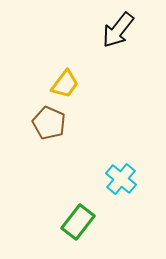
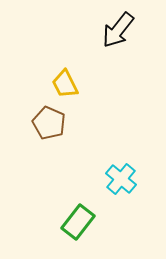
yellow trapezoid: rotated 116 degrees clockwise
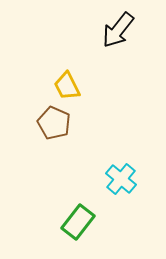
yellow trapezoid: moved 2 px right, 2 px down
brown pentagon: moved 5 px right
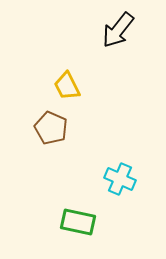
brown pentagon: moved 3 px left, 5 px down
cyan cross: moved 1 px left; rotated 16 degrees counterclockwise
green rectangle: rotated 64 degrees clockwise
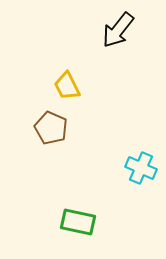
cyan cross: moved 21 px right, 11 px up
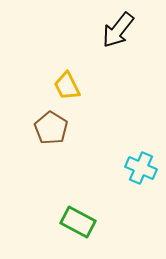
brown pentagon: rotated 8 degrees clockwise
green rectangle: rotated 16 degrees clockwise
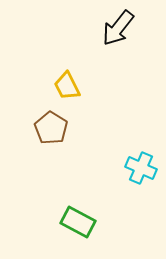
black arrow: moved 2 px up
